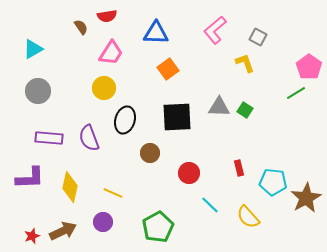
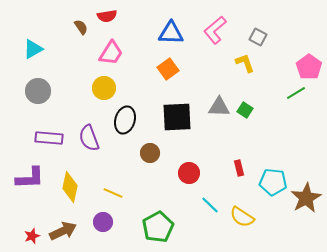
blue triangle: moved 15 px right
yellow semicircle: moved 6 px left; rotated 15 degrees counterclockwise
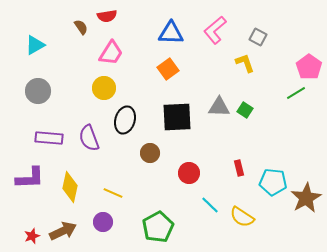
cyan triangle: moved 2 px right, 4 px up
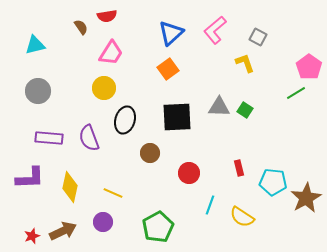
blue triangle: rotated 44 degrees counterclockwise
cyan triangle: rotated 15 degrees clockwise
cyan line: rotated 66 degrees clockwise
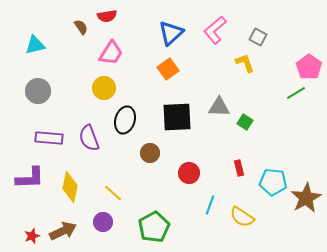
green square: moved 12 px down
yellow line: rotated 18 degrees clockwise
green pentagon: moved 4 px left
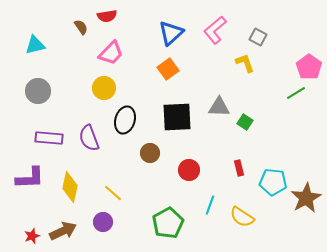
pink trapezoid: rotated 12 degrees clockwise
red circle: moved 3 px up
green pentagon: moved 14 px right, 4 px up
